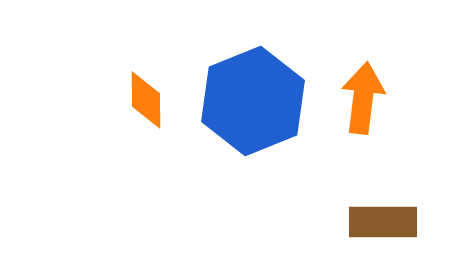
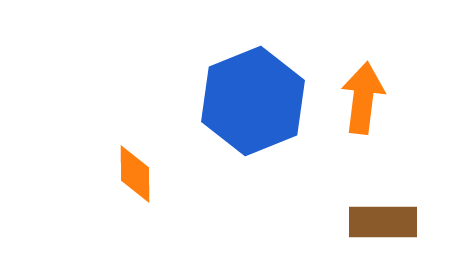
orange diamond: moved 11 px left, 74 px down
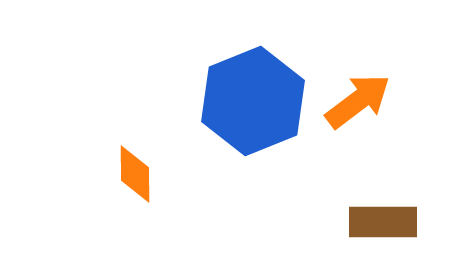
orange arrow: moved 5 px left, 3 px down; rotated 46 degrees clockwise
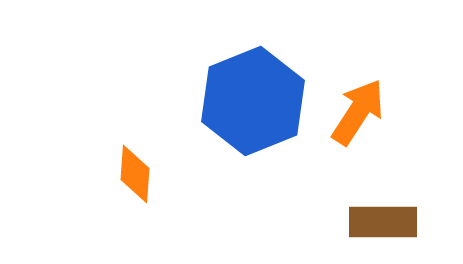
orange arrow: moved 11 px down; rotated 20 degrees counterclockwise
orange diamond: rotated 4 degrees clockwise
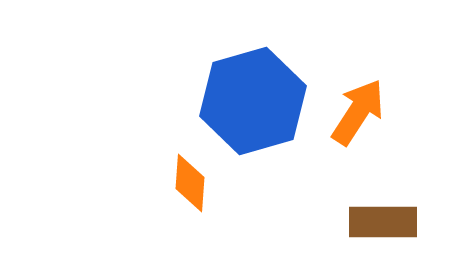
blue hexagon: rotated 6 degrees clockwise
orange diamond: moved 55 px right, 9 px down
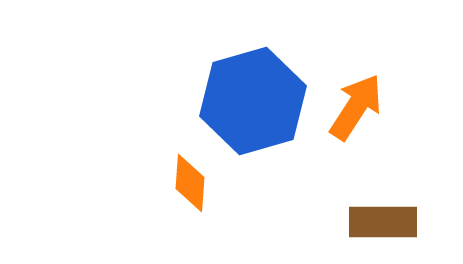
orange arrow: moved 2 px left, 5 px up
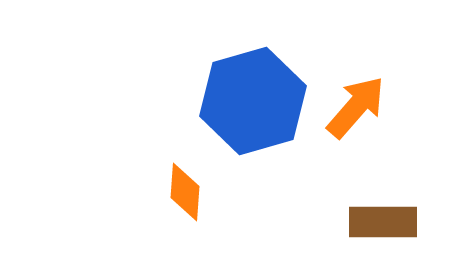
orange arrow: rotated 8 degrees clockwise
orange diamond: moved 5 px left, 9 px down
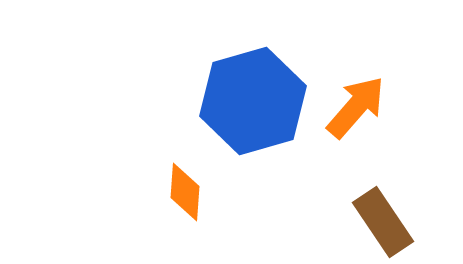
brown rectangle: rotated 56 degrees clockwise
